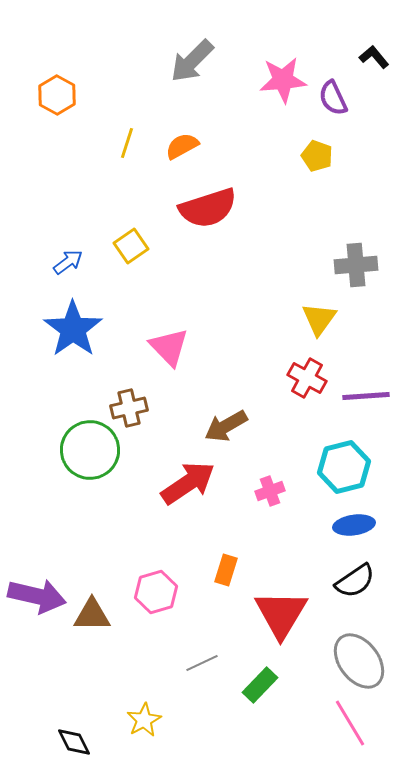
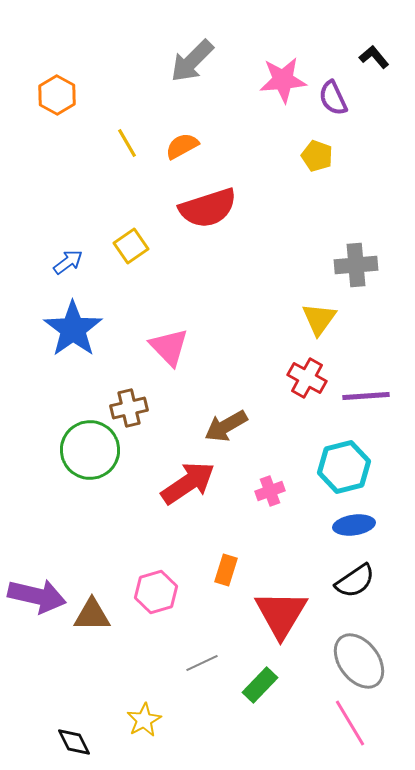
yellow line: rotated 48 degrees counterclockwise
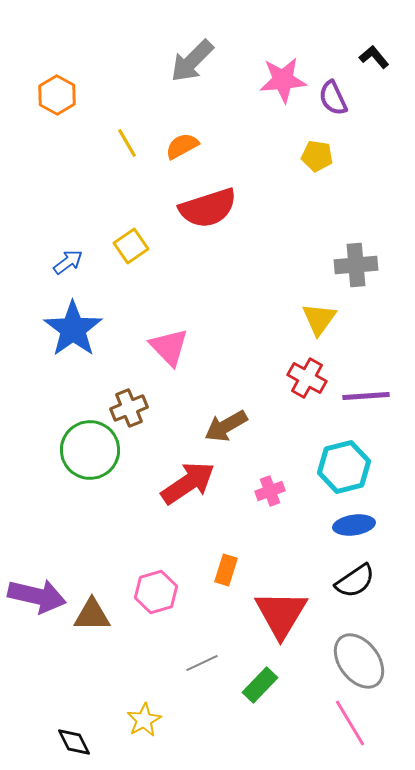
yellow pentagon: rotated 12 degrees counterclockwise
brown cross: rotated 9 degrees counterclockwise
